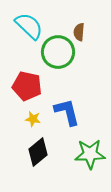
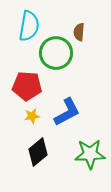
cyan semicircle: rotated 56 degrees clockwise
green circle: moved 2 px left, 1 px down
red pentagon: rotated 8 degrees counterclockwise
blue L-shape: rotated 76 degrees clockwise
yellow star: moved 1 px left, 3 px up; rotated 21 degrees counterclockwise
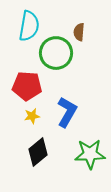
blue L-shape: rotated 32 degrees counterclockwise
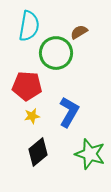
brown semicircle: rotated 54 degrees clockwise
blue L-shape: moved 2 px right
green star: rotated 20 degrees clockwise
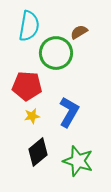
green star: moved 12 px left, 7 px down
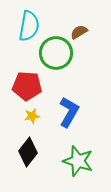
black diamond: moved 10 px left; rotated 12 degrees counterclockwise
